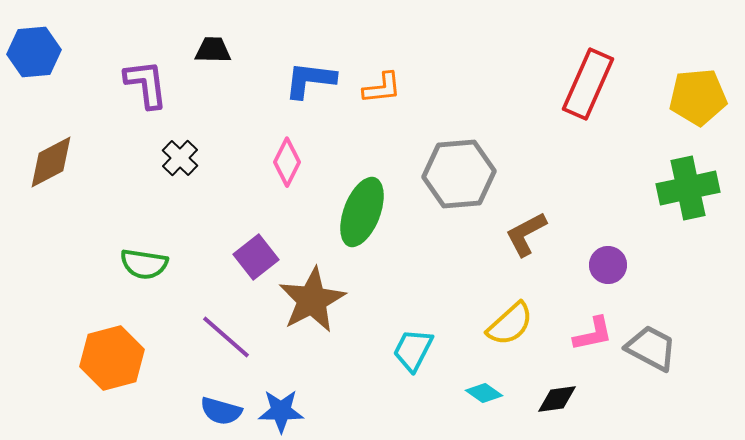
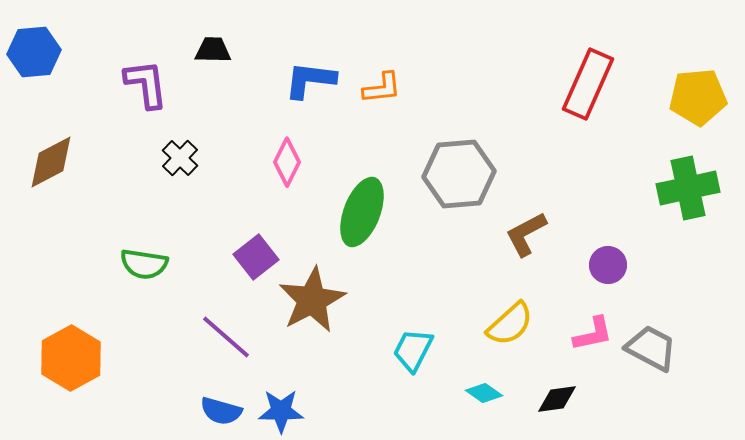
orange hexagon: moved 41 px left; rotated 14 degrees counterclockwise
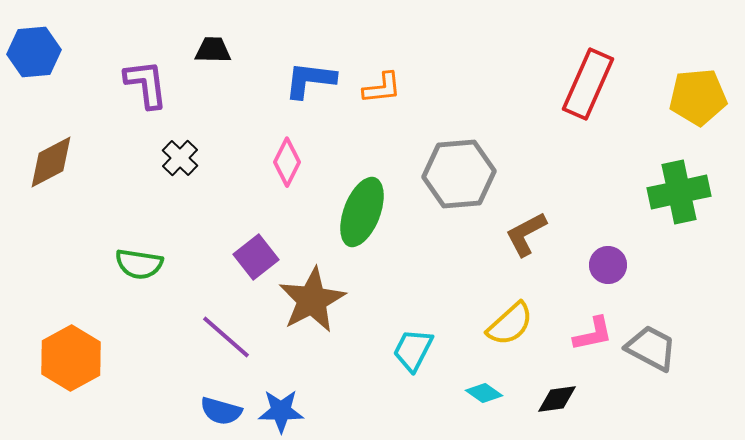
green cross: moved 9 px left, 4 px down
green semicircle: moved 5 px left
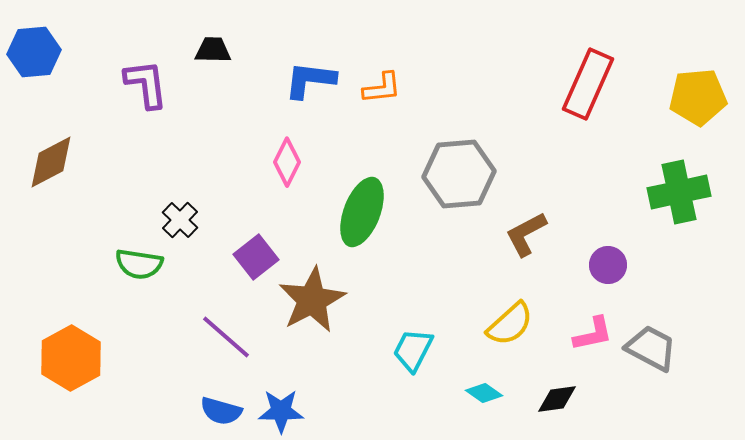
black cross: moved 62 px down
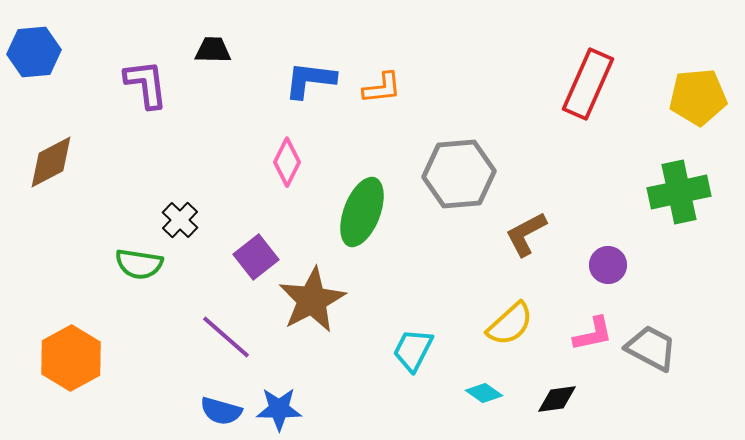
blue star: moved 2 px left, 2 px up
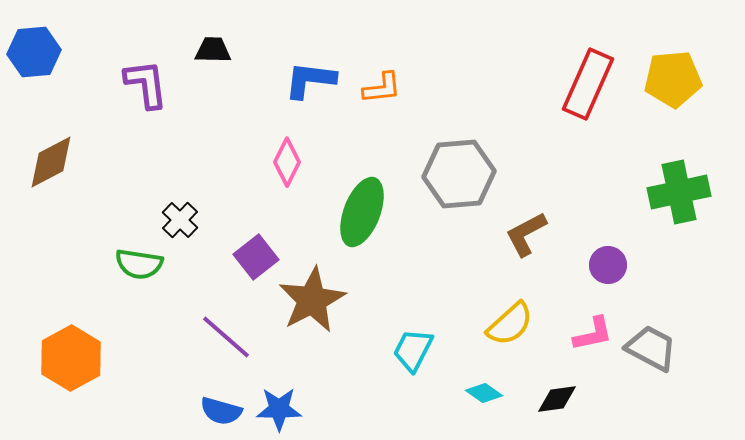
yellow pentagon: moved 25 px left, 18 px up
